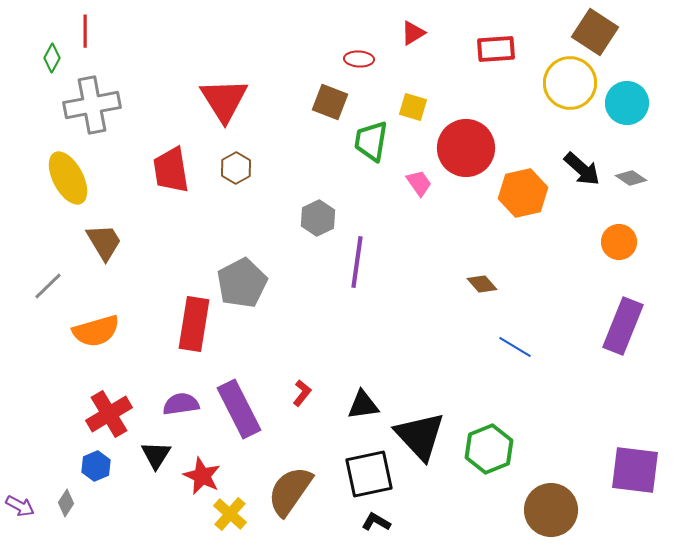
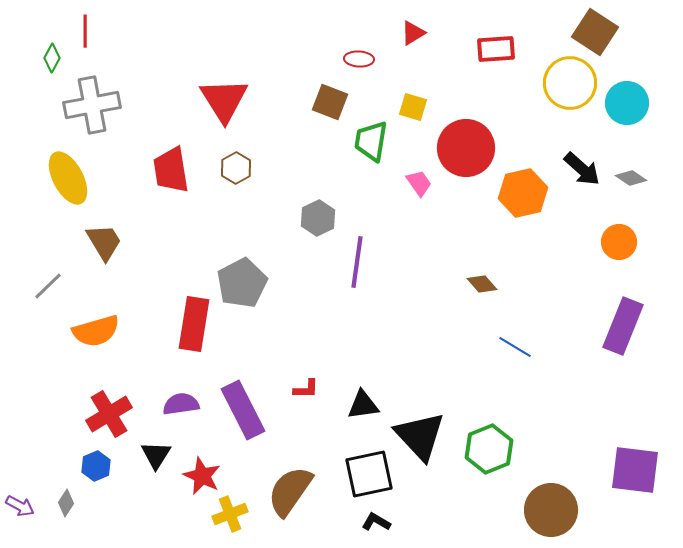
red L-shape at (302, 393): moved 4 px right, 4 px up; rotated 52 degrees clockwise
purple rectangle at (239, 409): moved 4 px right, 1 px down
yellow cross at (230, 514): rotated 28 degrees clockwise
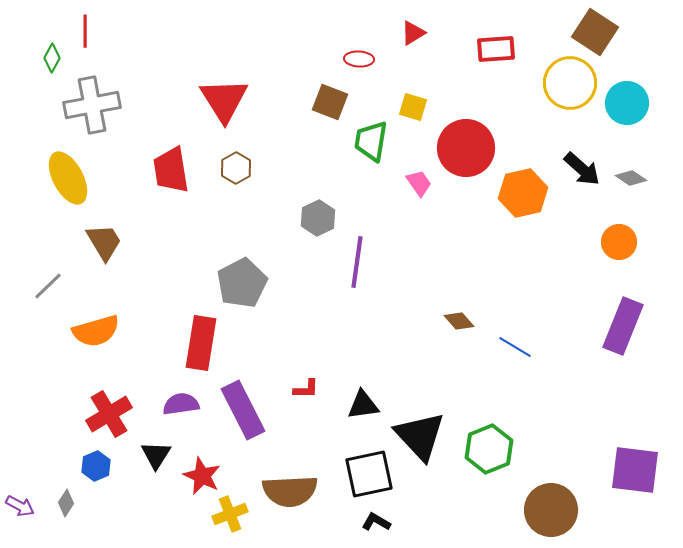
brown diamond at (482, 284): moved 23 px left, 37 px down
red rectangle at (194, 324): moved 7 px right, 19 px down
brown semicircle at (290, 491): rotated 128 degrees counterclockwise
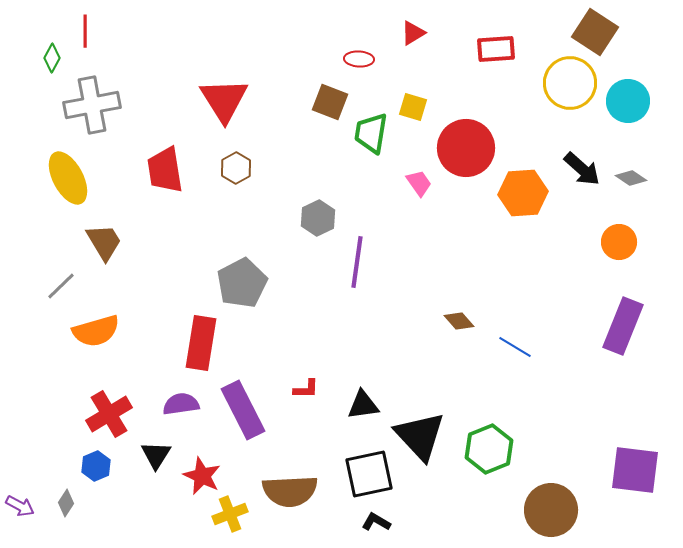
cyan circle at (627, 103): moved 1 px right, 2 px up
green trapezoid at (371, 141): moved 8 px up
red trapezoid at (171, 170): moved 6 px left
orange hexagon at (523, 193): rotated 9 degrees clockwise
gray line at (48, 286): moved 13 px right
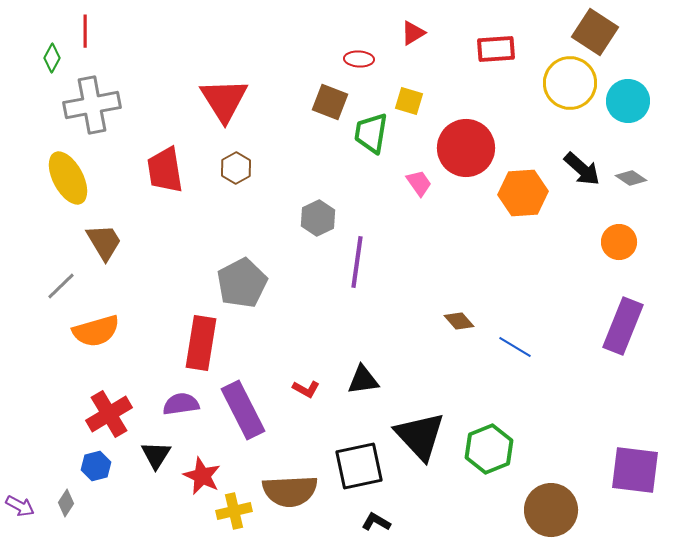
yellow square at (413, 107): moved 4 px left, 6 px up
red L-shape at (306, 389): rotated 28 degrees clockwise
black triangle at (363, 405): moved 25 px up
blue hexagon at (96, 466): rotated 8 degrees clockwise
black square at (369, 474): moved 10 px left, 8 px up
yellow cross at (230, 514): moved 4 px right, 3 px up; rotated 8 degrees clockwise
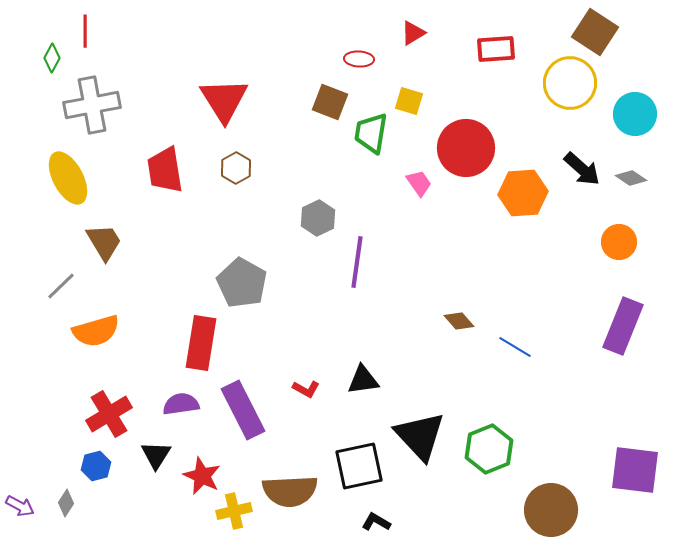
cyan circle at (628, 101): moved 7 px right, 13 px down
gray pentagon at (242, 283): rotated 15 degrees counterclockwise
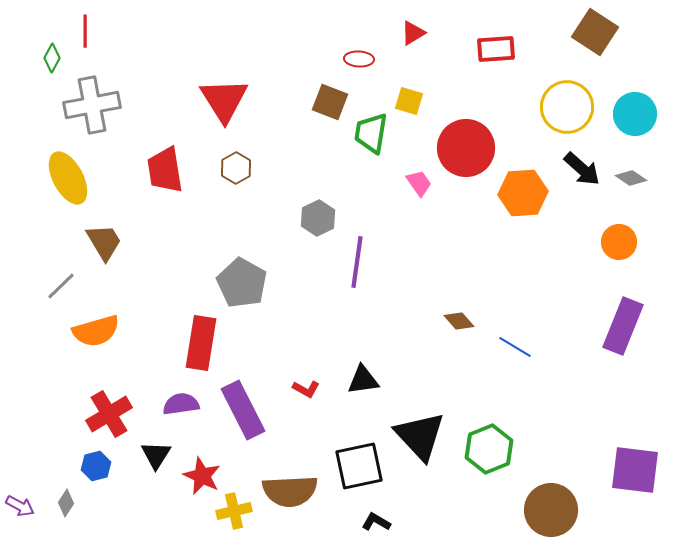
yellow circle at (570, 83): moved 3 px left, 24 px down
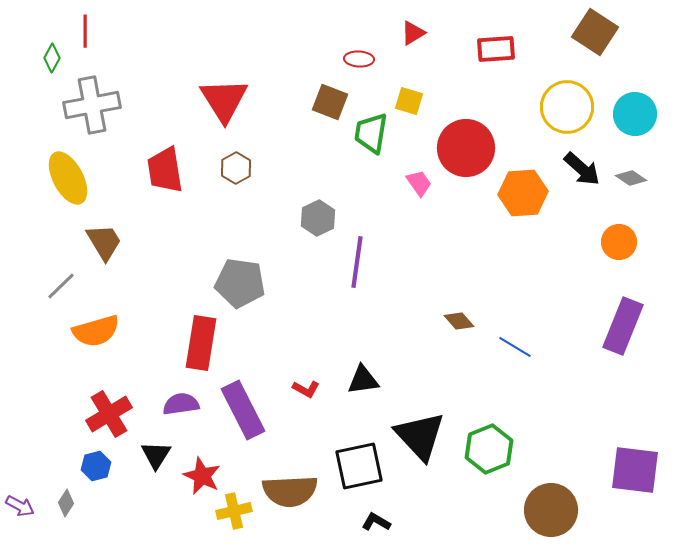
gray pentagon at (242, 283): moved 2 px left; rotated 21 degrees counterclockwise
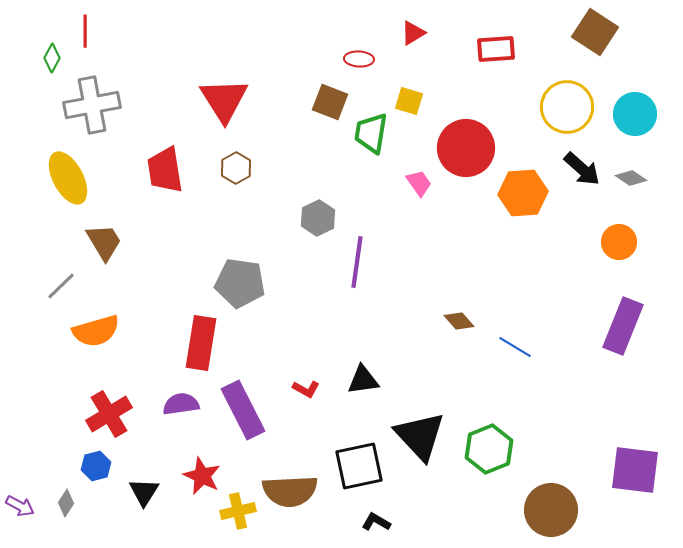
black triangle at (156, 455): moved 12 px left, 37 px down
yellow cross at (234, 511): moved 4 px right
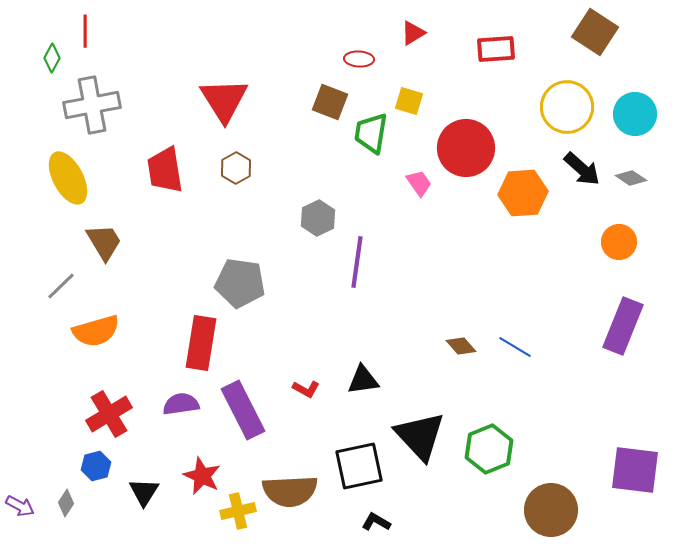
brown diamond at (459, 321): moved 2 px right, 25 px down
